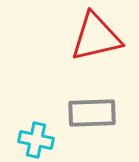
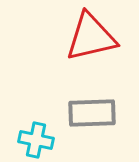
red triangle: moved 5 px left
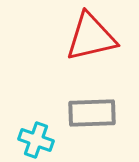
cyan cross: rotated 8 degrees clockwise
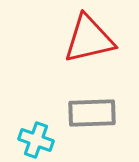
red triangle: moved 2 px left, 2 px down
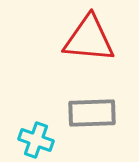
red triangle: rotated 18 degrees clockwise
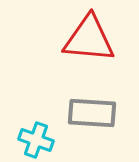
gray rectangle: rotated 6 degrees clockwise
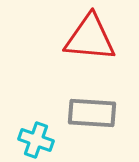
red triangle: moved 1 px right, 1 px up
